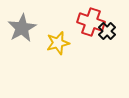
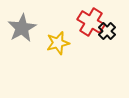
red cross: rotated 12 degrees clockwise
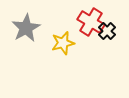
gray star: moved 4 px right
yellow star: moved 5 px right
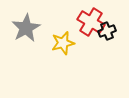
black cross: rotated 24 degrees clockwise
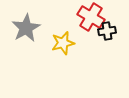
red cross: moved 5 px up
black cross: rotated 12 degrees clockwise
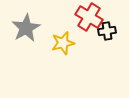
red cross: moved 2 px left
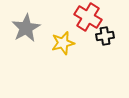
red cross: moved 1 px left
black cross: moved 2 px left, 5 px down
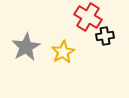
gray star: moved 19 px down
yellow star: moved 9 px down; rotated 15 degrees counterclockwise
